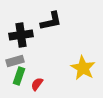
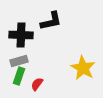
black cross: rotated 10 degrees clockwise
gray rectangle: moved 4 px right
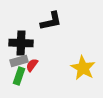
black cross: moved 8 px down
red semicircle: moved 5 px left, 19 px up
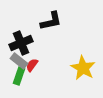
black cross: rotated 25 degrees counterclockwise
gray rectangle: rotated 54 degrees clockwise
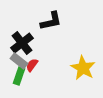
black cross: moved 1 px right; rotated 15 degrees counterclockwise
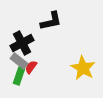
black cross: rotated 10 degrees clockwise
red semicircle: moved 1 px left, 2 px down
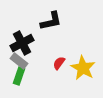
red semicircle: moved 28 px right, 4 px up
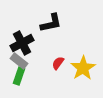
black L-shape: moved 2 px down
red semicircle: moved 1 px left
yellow star: rotated 10 degrees clockwise
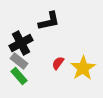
black L-shape: moved 2 px left, 2 px up
black cross: moved 1 px left
green rectangle: rotated 60 degrees counterclockwise
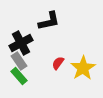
gray rectangle: rotated 18 degrees clockwise
